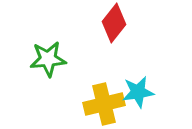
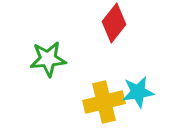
yellow cross: moved 2 px up
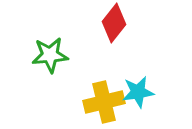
green star: moved 2 px right, 4 px up
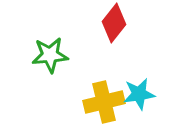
cyan star: moved 1 px right, 2 px down
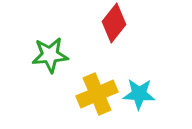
cyan star: rotated 12 degrees clockwise
yellow cross: moved 7 px left, 8 px up; rotated 9 degrees counterclockwise
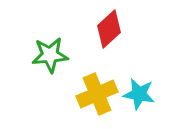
red diamond: moved 5 px left, 6 px down; rotated 9 degrees clockwise
cyan star: rotated 8 degrees clockwise
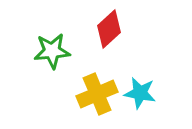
green star: moved 2 px right, 4 px up
cyan star: moved 1 px right, 1 px up
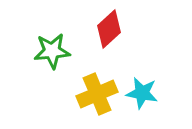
cyan star: moved 2 px right
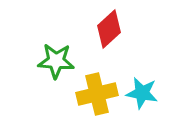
green star: moved 4 px right, 10 px down; rotated 9 degrees clockwise
yellow cross: rotated 9 degrees clockwise
